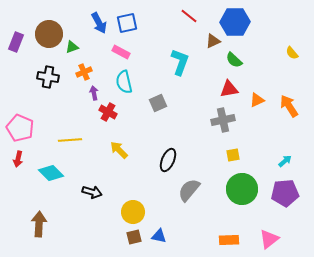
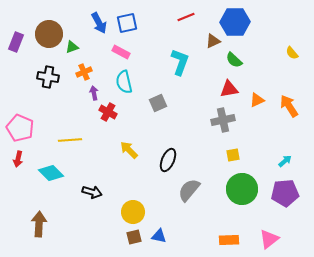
red line: moved 3 px left, 1 px down; rotated 60 degrees counterclockwise
yellow arrow: moved 10 px right
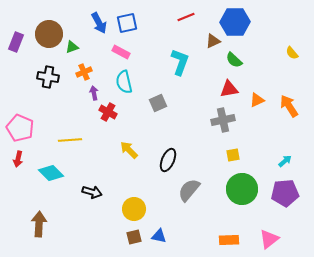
yellow circle: moved 1 px right, 3 px up
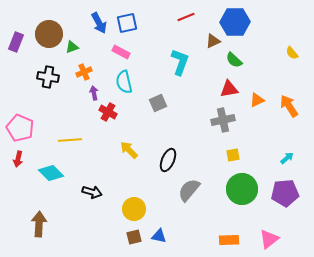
cyan arrow: moved 2 px right, 3 px up
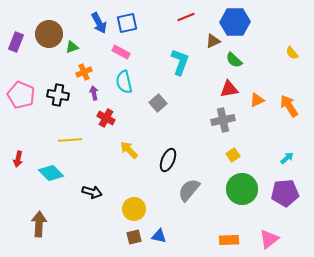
black cross: moved 10 px right, 18 px down
gray square: rotated 18 degrees counterclockwise
red cross: moved 2 px left, 6 px down
pink pentagon: moved 1 px right, 33 px up
yellow square: rotated 24 degrees counterclockwise
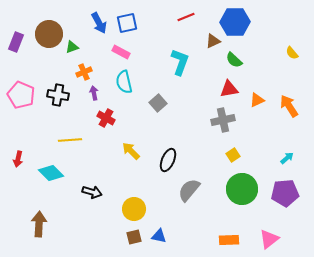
yellow arrow: moved 2 px right, 1 px down
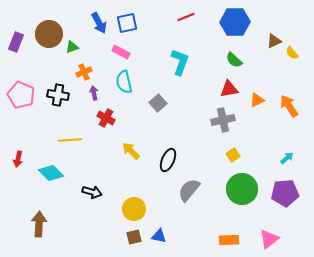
brown triangle: moved 61 px right
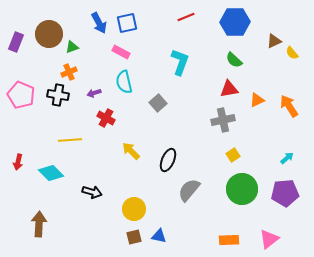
orange cross: moved 15 px left
purple arrow: rotated 96 degrees counterclockwise
red arrow: moved 3 px down
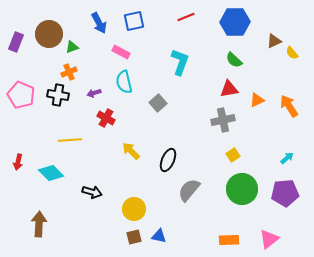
blue square: moved 7 px right, 2 px up
